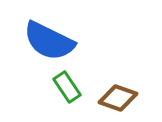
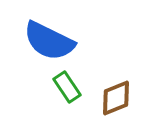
brown diamond: moved 2 px left; rotated 42 degrees counterclockwise
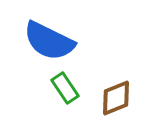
green rectangle: moved 2 px left, 1 px down
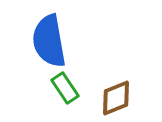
blue semicircle: rotated 54 degrees clockwise
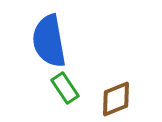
brown diamond: moved 1 px down
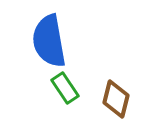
brown diamond: rotated 54 degrees counterclockwise
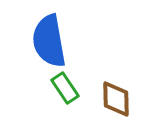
brown diamond: rotated 15 degrees counterclockwise
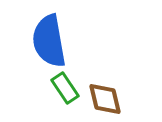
brown diamond: moved 11 px left; rotated 12 degrees counterclockwise
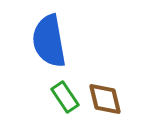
green rectangle: moved 9 px down
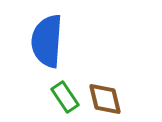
blue semicircle: moved 2 px left; rotated 14 degrees clockwise
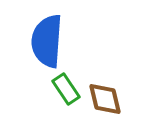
green rectangle: moved 1 px right, 8 px up
